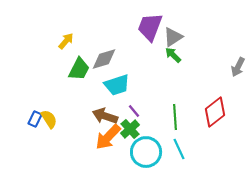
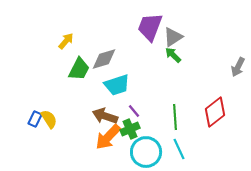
green cross: rotated 18 degrees clockwise
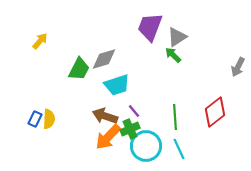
gray triangle: moved 4 px right
yellow arrow: moved 26 px left
yellow semicircle: rotated 36 degrees clockwise
cyan circle: moved 6 px up
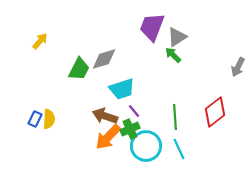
purple trapezoid: moved 2 px right
cyan trapezoid: moved 5 px right, 4 px down
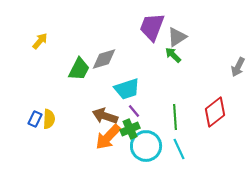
cyan trapezoid: moved 5 px right
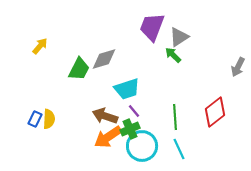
gray triangle: moved 2 px right
yellow arrow: moved 5 px down
orange arrow: rotated 12 degrees clockwise
cyan circle: moved 4 px left
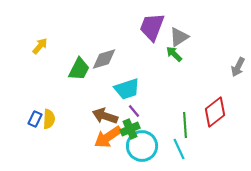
green arrow: moved 1 px right, 1 px up
green line: moved 10 px right, 8 px down
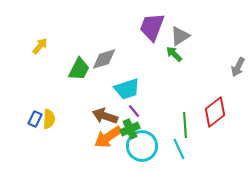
gray triangle: moved 1 px right, 1 px up
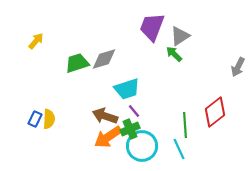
yellow arrow: moved 4 px left, 5 px up
green trapezoid: moved 2 px left, 6 px up; rotated 135 degrees counterclockwise
